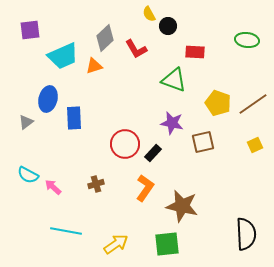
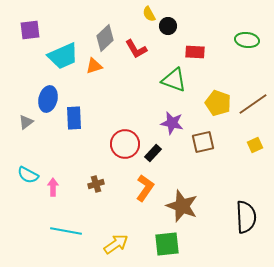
pink arrow: rotated 48 degrees clockwise
brown star: rotated 8 degrees clockwise
black semicircle: moved 17 px up
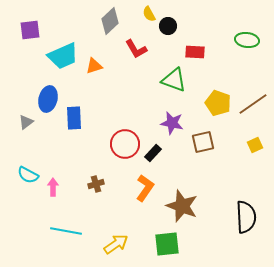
gray diamond: moved 5 px right, 17 px up
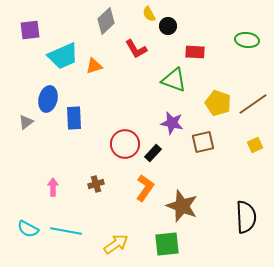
gray diamond: moved 4 px left
cyan semicircle: moved 54 px down
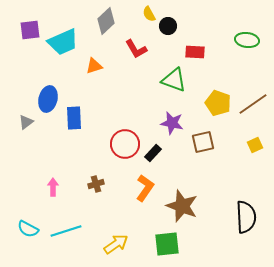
cyan trapezoid: moved 14 px up
cyan line: rotated 28 degrees counterclockwise
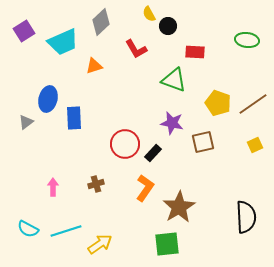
gray diamond: moved 5 px left, 1 px down
purple square: moved 6 px left, 1 px down; rotated 25 degrees counterclockwise
brown star: moved 3 px left, 1 px down; rotated 20 degrees clockwise
yellow arrow: moved 16 px left
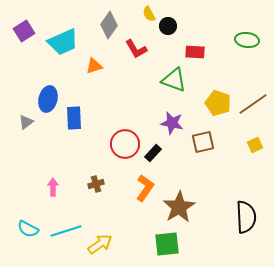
gray diamond: moved 8 px right, 3 px down; rotated 12 degrees counterclockwise
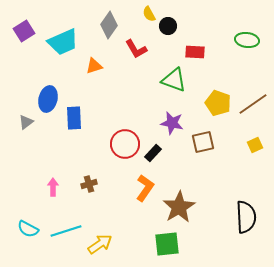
brown cross: moved 7 px left
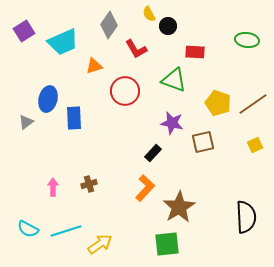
red circle: moved 53 px up
orange L-shape: rotated 8 degrees clockwise
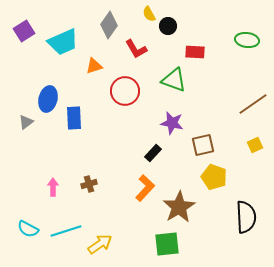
yellow pentagon: moved 4 px left, 74 px down
brown square: moved 3 px down
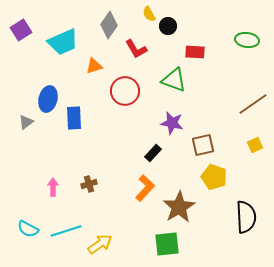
purple square: moved 3 px left, 1 px up
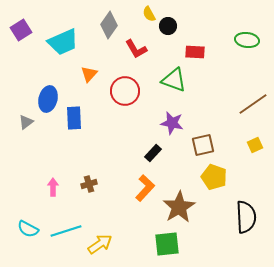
orange triangle: moved 5 px left, 8 px down; rotated 30 degrees counterclockwise
